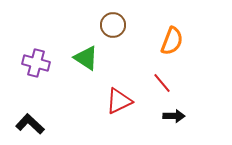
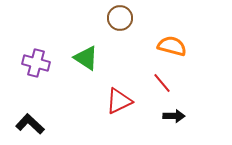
brown circle: moved 7 px right, 7 px up
orange semicircle: moved 5 px down; rotated 96 degrees counterclockwise
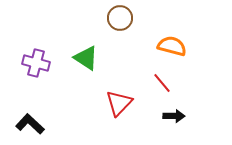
red triangle: moved 2 px down; rotated 20 degrees counterclockwise
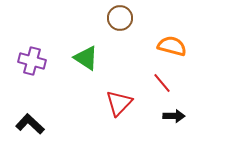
purple cross: moved 4 px left, 2 px up
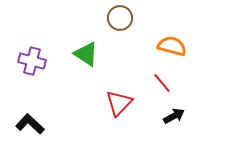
green triangle: moved 4 px up
black arrow: rotated 30 degrees counterclockwise
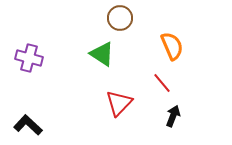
orange semicircle: rotated 52 degrees clockwise
green triangle: moved 16 px right
purple cross: moved 3 px left, 3 px up
black arrow: moved 1 px left; rotated 40 degrees counterclockwise
black L-shape: moved 2 px left, 1 px down
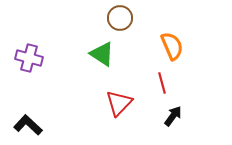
red line: rotated 25 degrees clockwise
black arrow: rotated 15 degrees clockwise
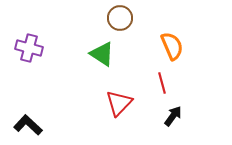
purple cross: moved 10 px up
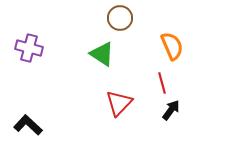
black arrow: moved 2 px left, 6 px up
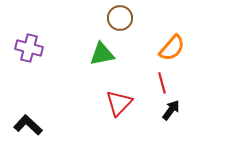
orange semicircle: moved 2 px down; rotated 64 degrees clockwise
green triangle: rotated 44 degrees counterclockwise
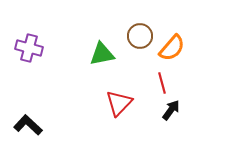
brown circle: moved 20 px right, 18 px down
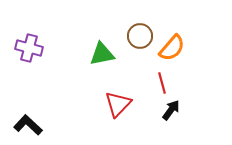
red triangle: moved 1 px left, 1 px down
